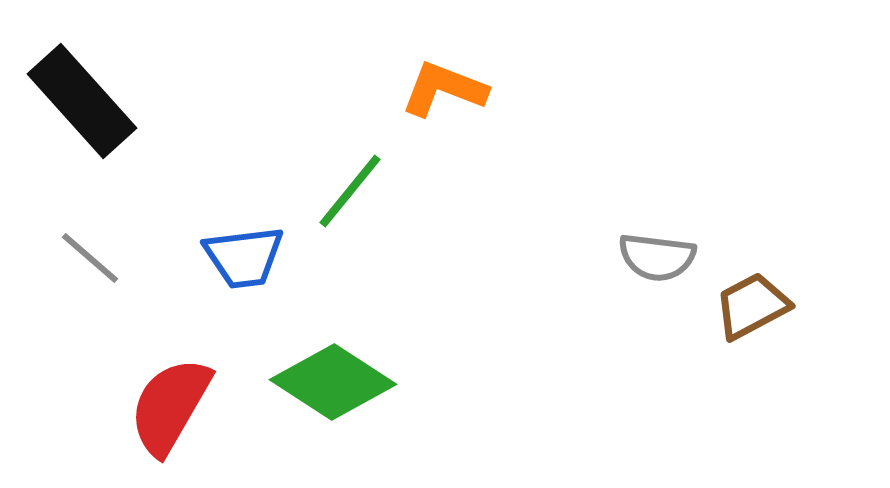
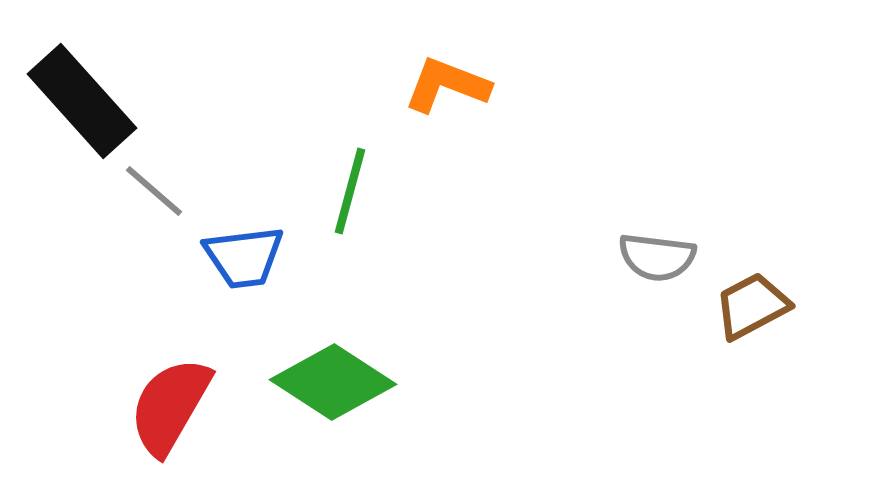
orange L-shape: moved 3 px right, 4 px up
green line: rotated 24 degrees counterclockwise
gray line: moved 64 px right, 67 px up
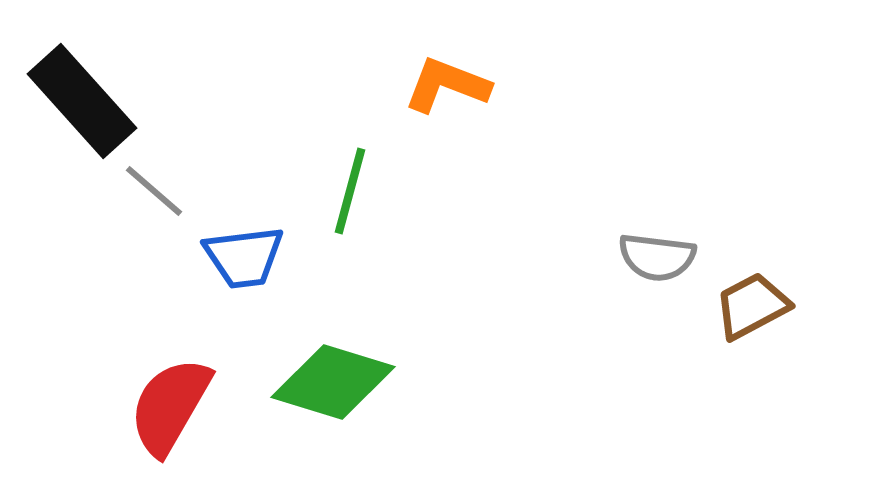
green diamond: rotated 16 degrees counterclockwise
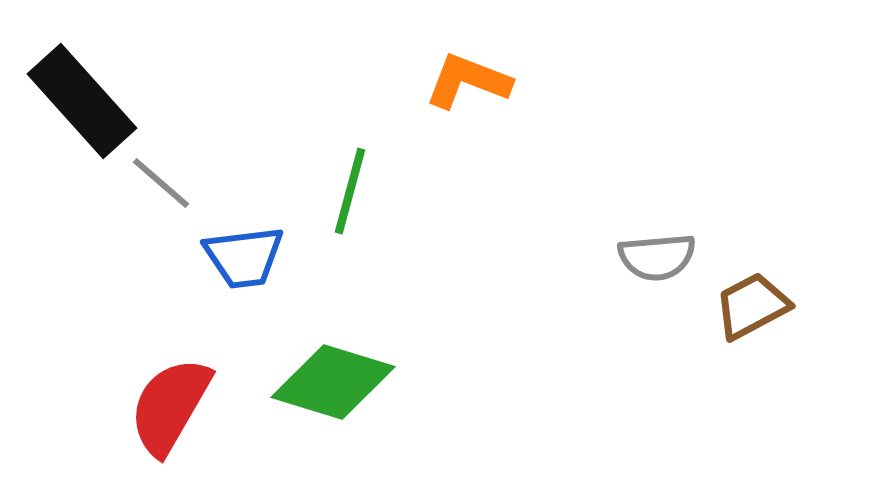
orange L-shape: moved 21 px right, 4 px up
gray line: moved 7 px right, 8 px up
gray semicircle: rotated 12 degrees counterclockwise
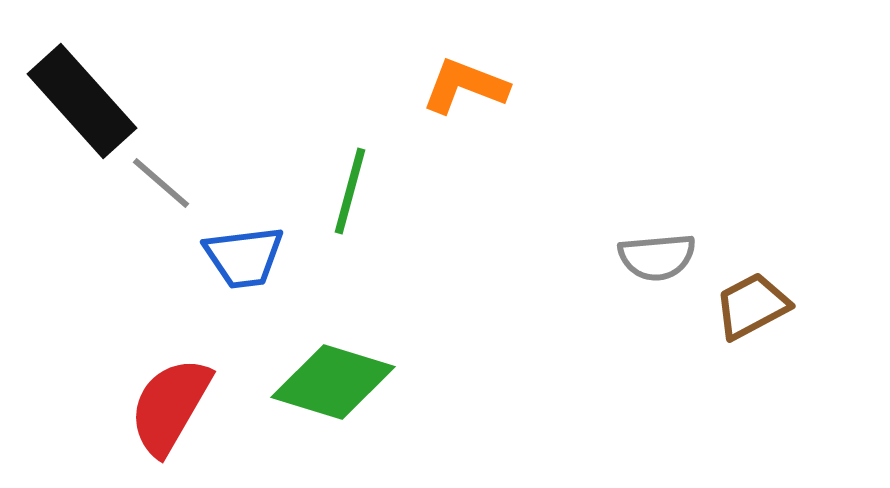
orange L-shape: moved 3 px left, 5 px down
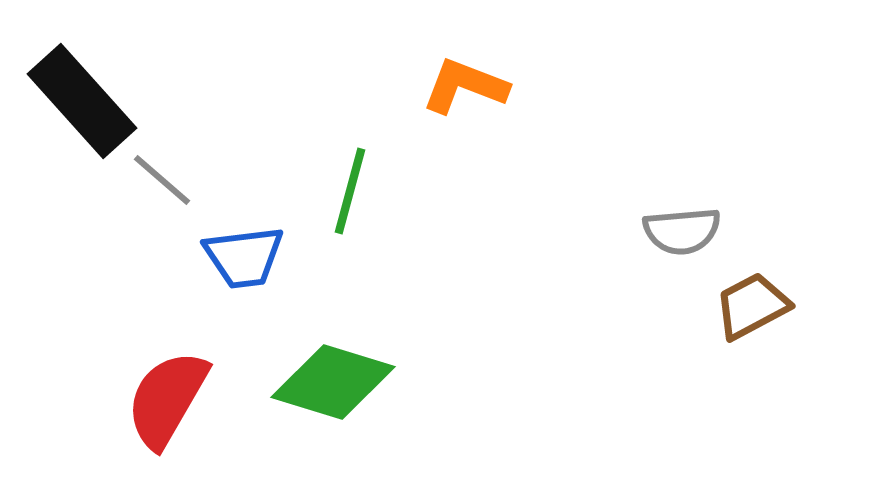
gray line: moved 1 px right, 3 px up
gray semicircle: moved 25 px right, 26 px up
red semicircle: moved 3 px left, 7 px up
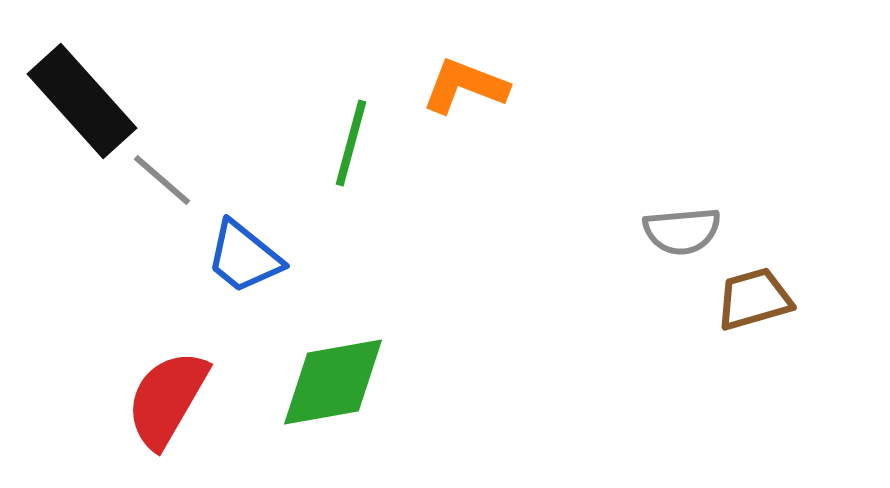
green line: moved 1 px right, 48 px up
blue trapezoid: rotated 46 degrees clockwise
brown trapezoid: moved 2 px right, 7 px up; rotated 12 degrees clockwise
green diamond: rotated 27 degrees counterclockwise
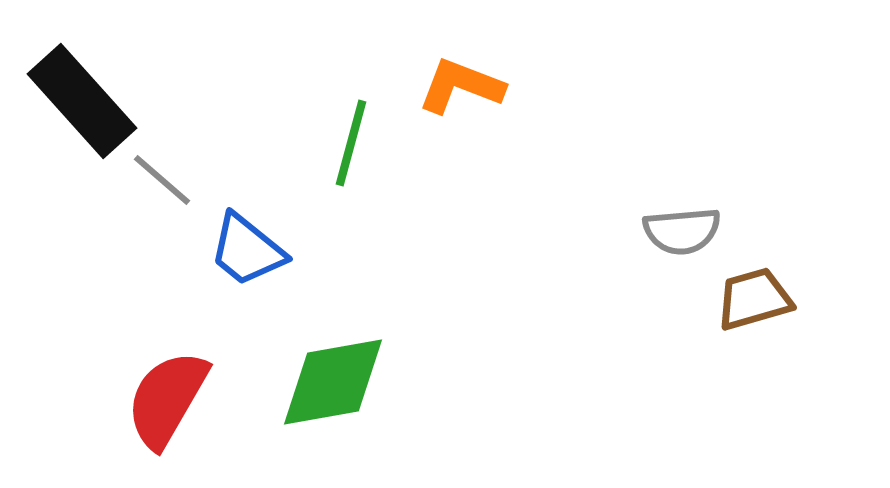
orange L-shape: moved 4 px left
blue trapezoid: moved 3 px right, 7 px up
